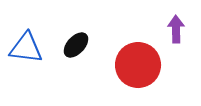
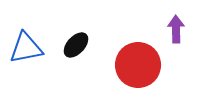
blue triangle: rotated 18 degrees counterclockwise
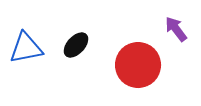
purple arrow: rotated 36 degrees counterclockwise
